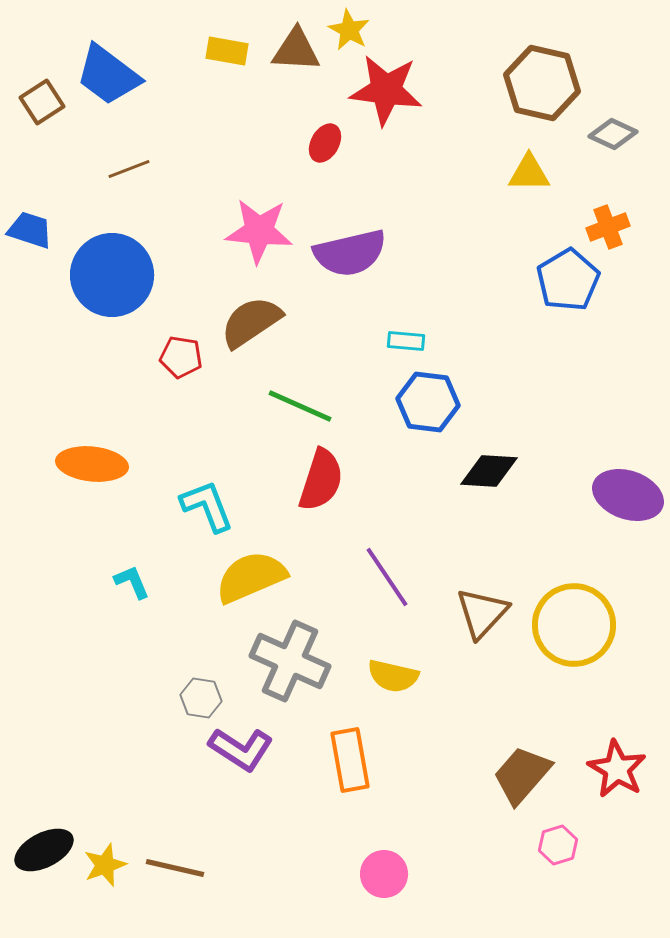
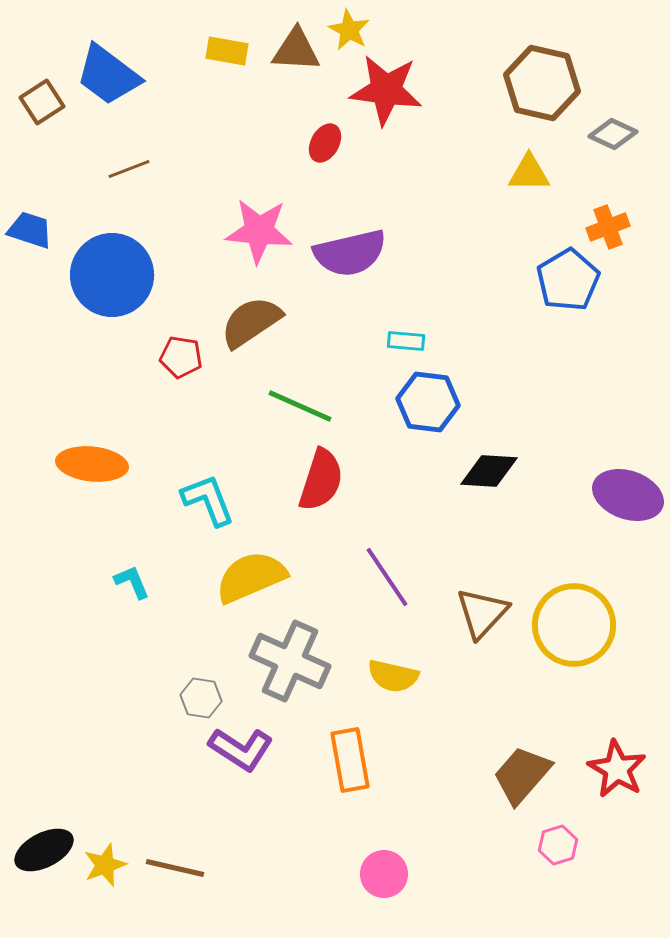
cyan L-shape at (207, 506): moved 1 px right, 6 px up
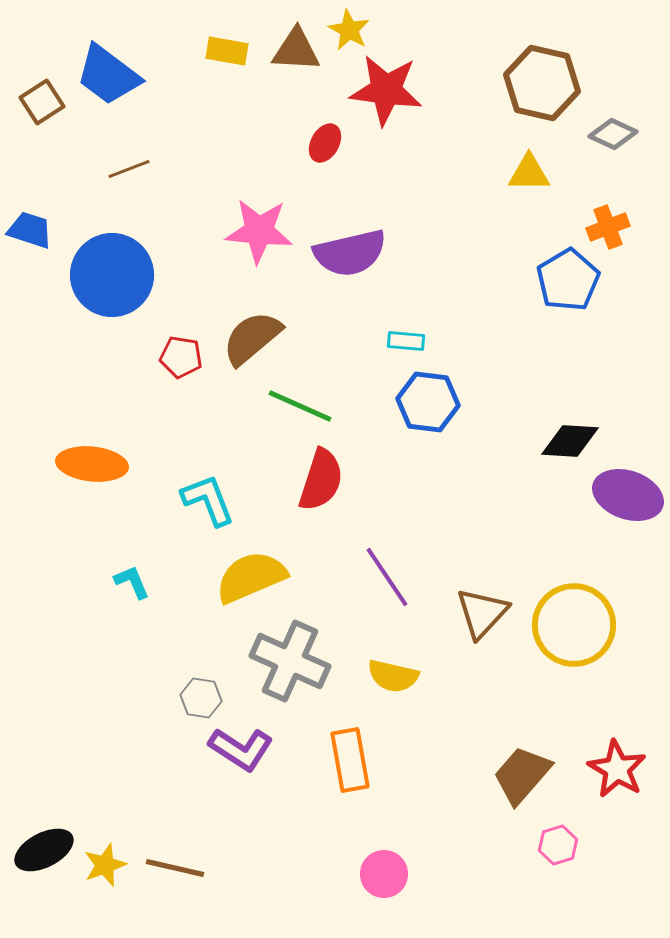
brown semicircle at (251, 322): moved 1 px right, 16 px down; rotated 6 degrees counterclockwise
black diamond at (489, 471): moved 81 px right, 30 px up
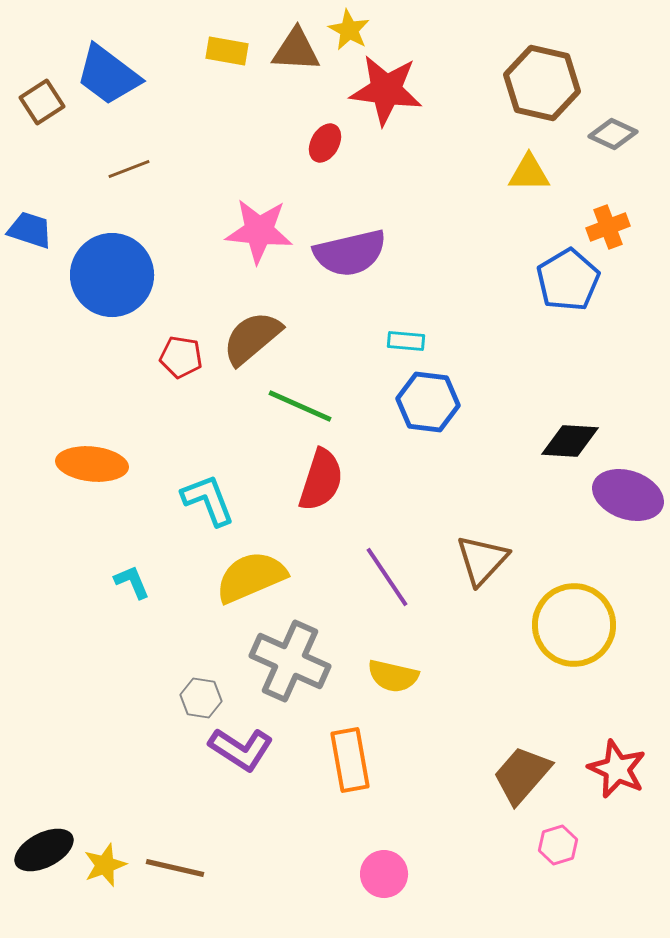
brown triangle at (482, 613): moved 53 px up
red star at (617, 769): rotated 6 degrees counterclockwise
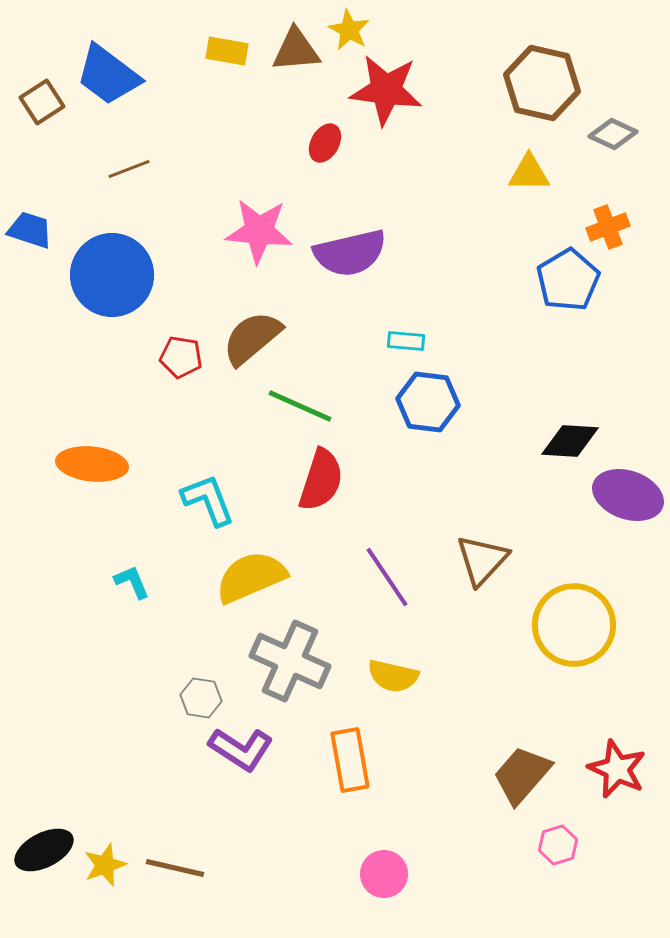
brown triangle at (296, 50): rotated 8 degrees counterclockwise
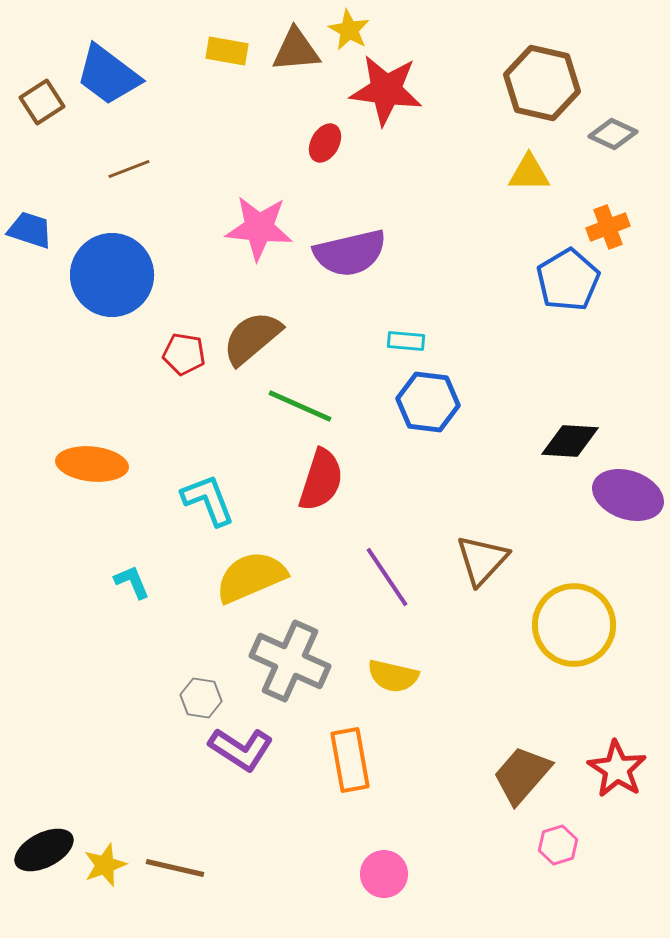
pink star at (259, 231): moved 3 px up
red pentagon at (181, 357): moved 3 px right, 3 px up
red star at (617, 769): rotated 8 degrees clockwise
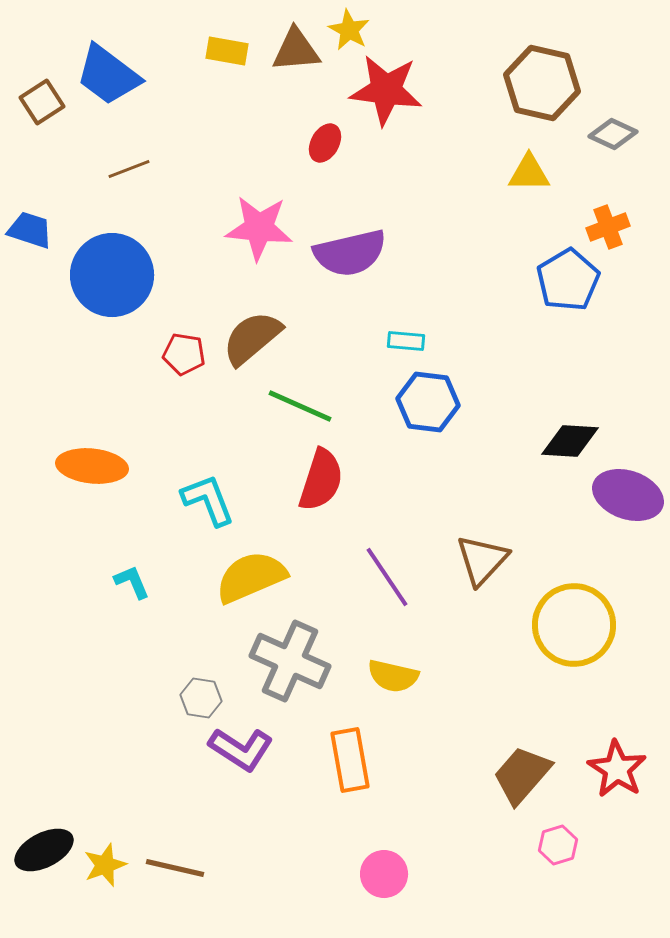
orange ellipse at (92, 464): moved 2 px down
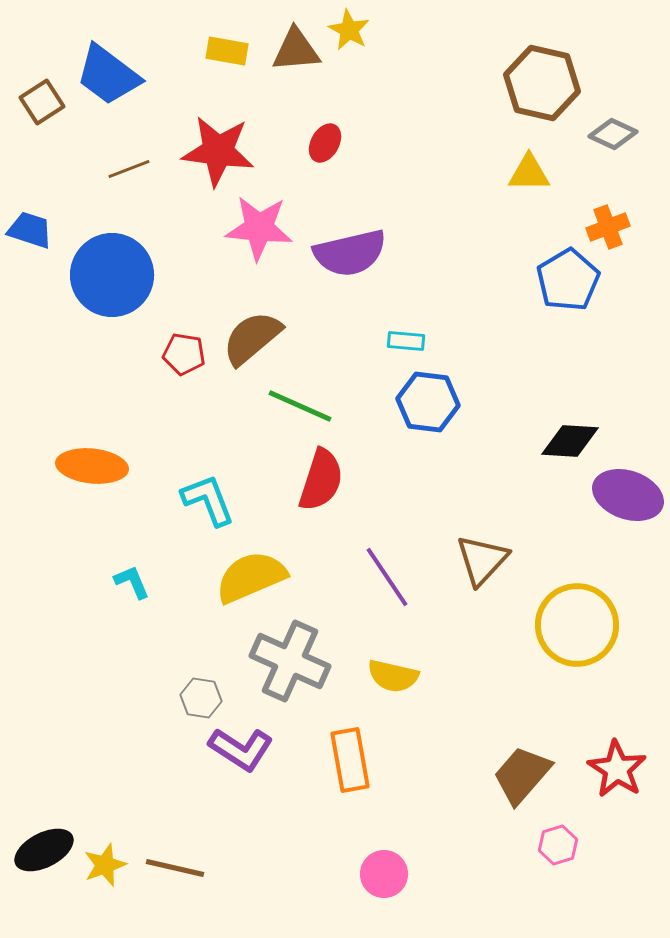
red star at (386, 90): moved 168 px left, 61 px down
yellow circle at (574, 625): moved 3 px right
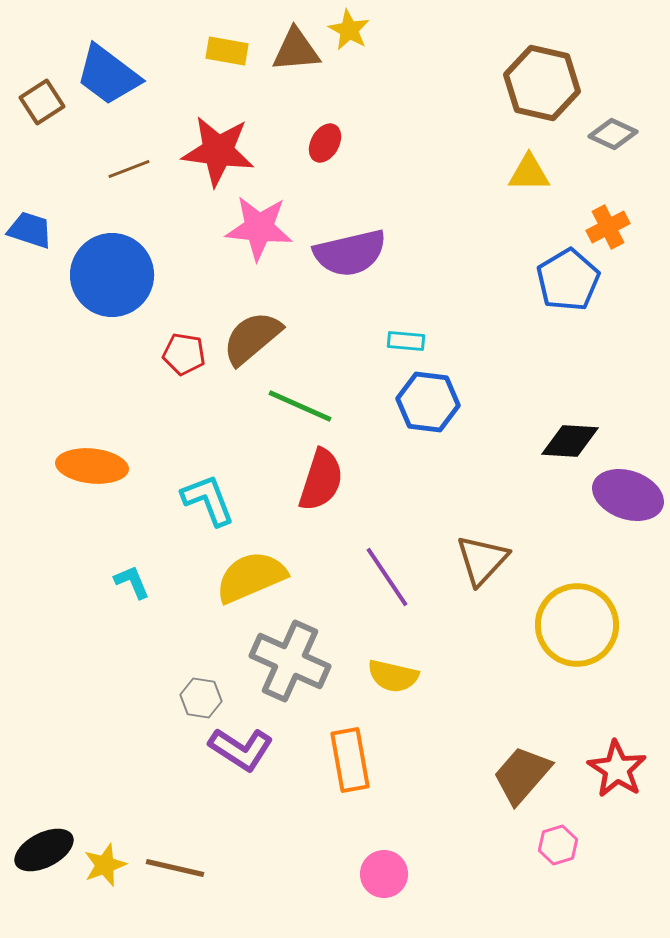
orange cross at (608, 227): rotated 6 degrees counterclockwise
